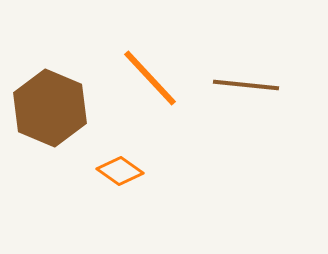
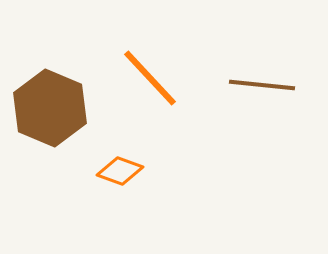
brown line: moved 16 px right
orange diamond: rotated 15 degrees counterclockwise
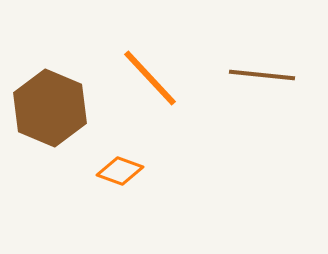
brown line: moved 10 px up
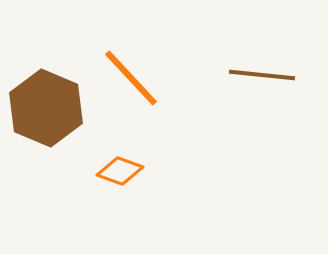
orange line: moved 19 px left
brown hexagon: moved 4 px left
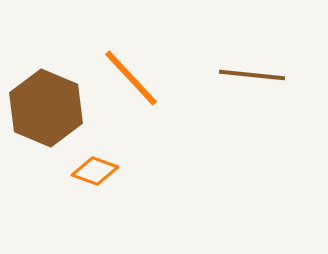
brown line: moved 10 px left
orange diamond: moved 25 px left
